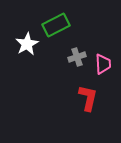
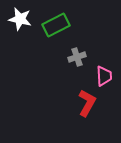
white star: moved 7 px left, 25 px up; rotated 30 degrees counterclockwise
pink trapezoid: moved 1 px right, 12 px down
red L-shape: moved 1 px left, 5 px down; rotated 16 degrees clockwise
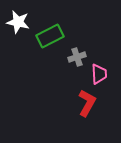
white star: moved 2 px left, 3 px down
green rectangle: moved 6 px left, 11 px down
pink trapezoid: moved 5 px left, 2 px up
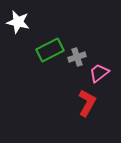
green rectangle: moved 14 px down
pink trapezoid: moved 1 px up; rotated 125 degrees counterclockwise
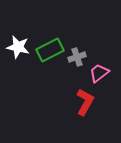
white star: moved 25 px down
red L-shape: moved 2 px left, 1 px up
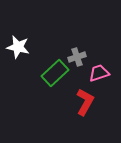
green rectangle: moved 5 px right, 23 px down; rotated 16 degrees counterclockwise
pink trapezoid: rotated 20 degrees clockwise
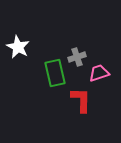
white star: rotated 15 degrees clockwise
green rectangle: rotated 60 degrees counterclockwise
red L-shape: moved 4 px left, 2 px up; rotated 28 degrees counterclockwise
